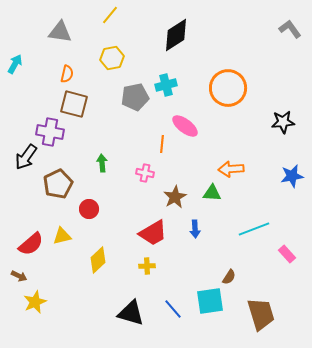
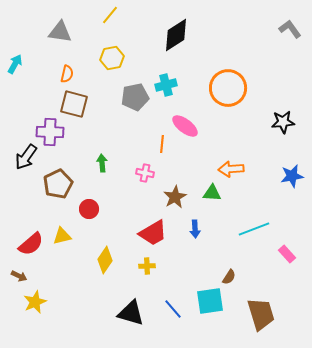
purple cross: rotated 8 degrees counterclockwise
yellow diamond: moved 7 px right; rotated 12 degrees counterclockwise
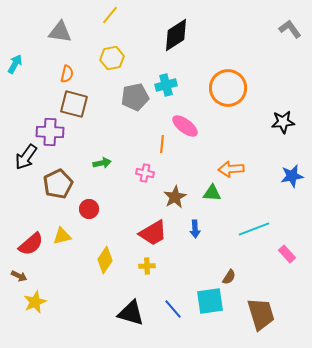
green arrow: rotated 84 degrees clockwise
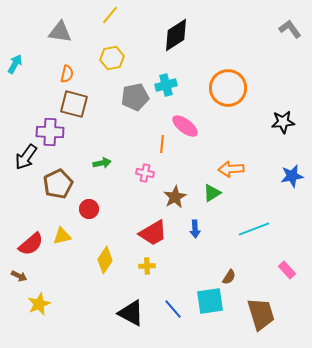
green triangle: rotated 36 degrees counterclockwise
pink rectangle: moved 16 px down
yellow star: moved 4 px right, 2 px down
black triangle: rotated 12 degrees clockwise
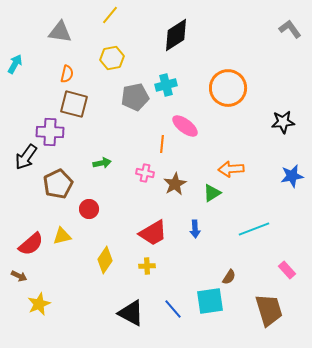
brown star: moved 13 px up
brown trapezoid: moved 8 px right, 4 px up
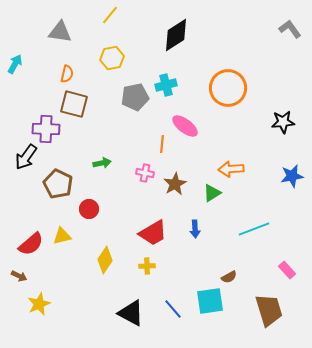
purple cross: moved 4 px left, 3 px up
brown pentagon: rotated 20 degrees counterclockwise
brown semicircle: rotated 28 degrees clockwise
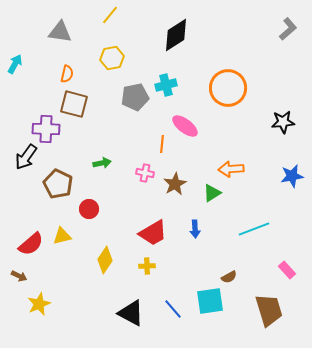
gray L-shape: moved 2 px left; rotated 85 degrees clockwise
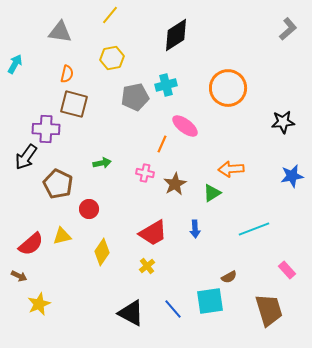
orange line: rotated 18 degrees clockwise
yellow diamond: moved 3 px left, 8 px up
yellow cross: rotated 35 degrees counterclockwise
